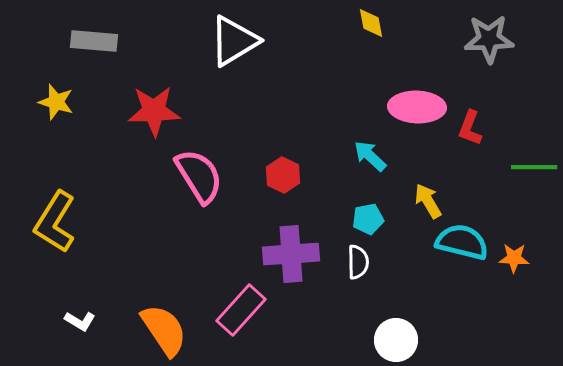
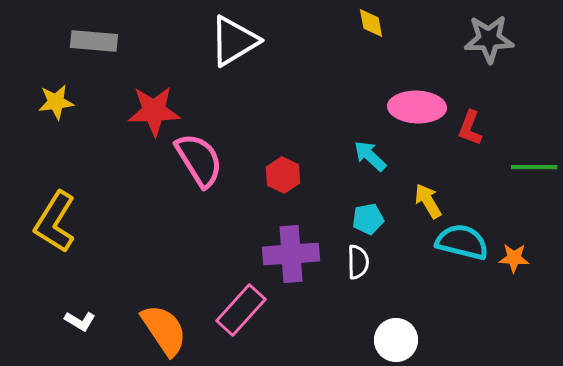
yellow star: rotated 24 degrees counterclockwise
pink semicircle: moved 16 px up
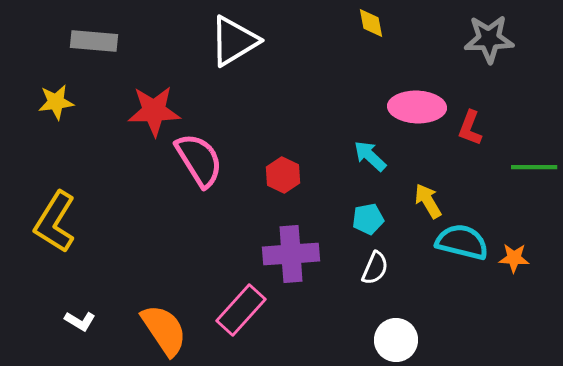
white semicircle: moved 17 px right, 6 px down; rotated 24 degrees clockwise
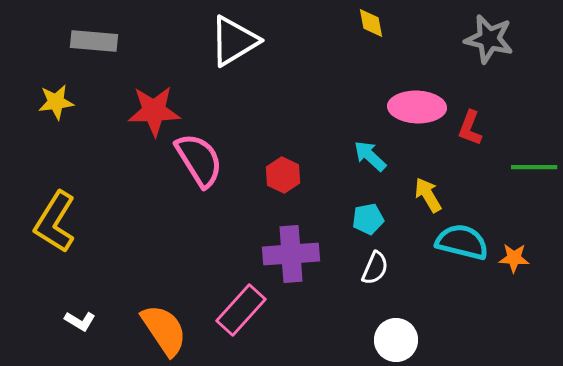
gray star: rotated 15 degrees clockwise
yellow arrow: moved 6 px up
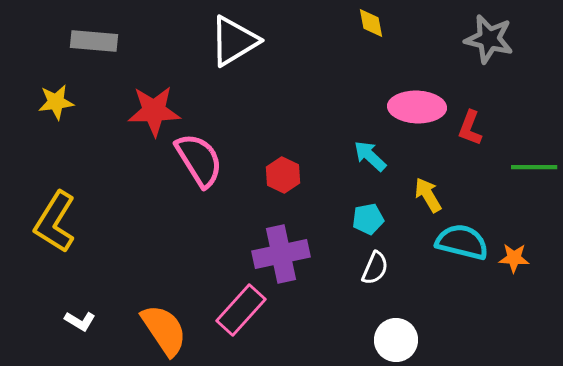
purple cross: moved 10 px left; rotated 8 degrees counterclockwise
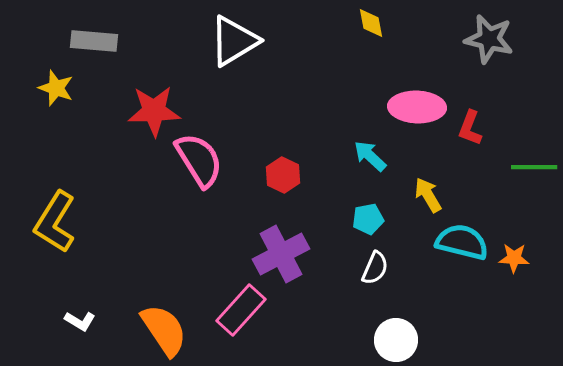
yellow star: moved 14 px up; rotated 27 degrees clockwise
purple cross: rotated 16 degrees counterclockwise
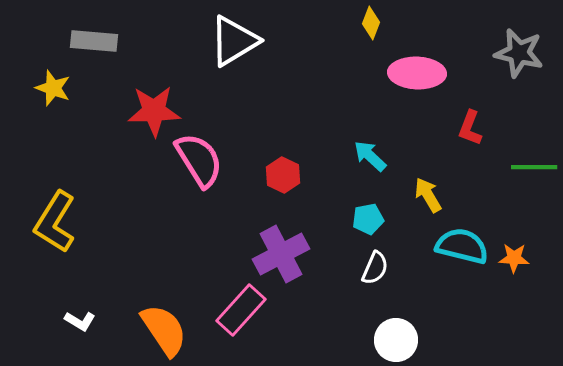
yellow diamond: rotated 32 degrees clockwise
gray star: moved 30 px right, 14 px down
yellow star: moved 3 px left
pink ellipse: moved 34 px up
cyan semicircle: moved 4 px down
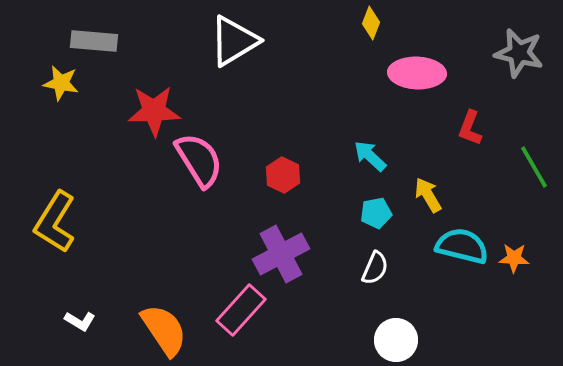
yellow star: moved 8 px right, 5 px up; rotated 9 degrees counterclockwise
green line: rotated 60 degrees clockwise
cyan pentagon: moved 8 px right, 6 px up
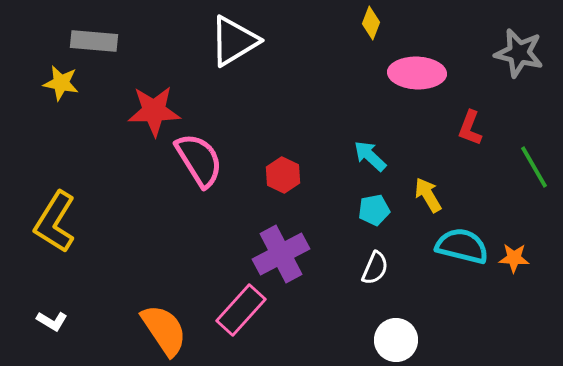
cyan pentagon: moved 2 px left, 3 px up
white L-shape: moved 28 px left
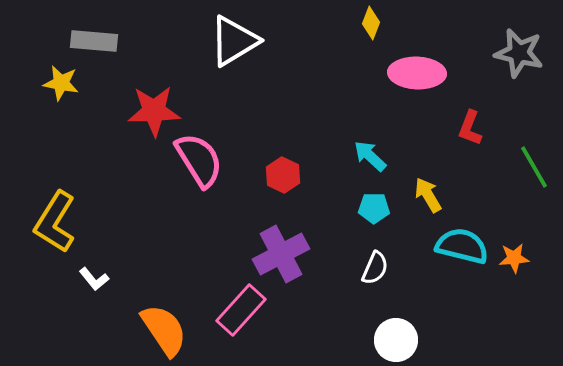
cyan pentagon: moved 2 px up; rotated 12 degrees clockwise
orange star: rotated 8 degrees counterclockwise
white L-shape: moved 42 px right, 42 px up; rotated 20 degrees clockwise
